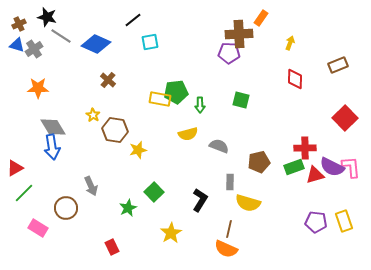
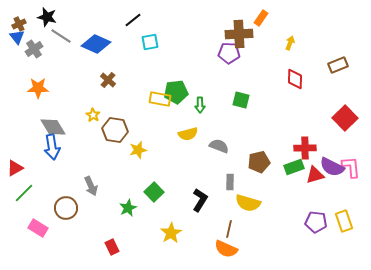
blue triangle at (17, 45): moved 8 px up; rotated 35 degrees clockwise
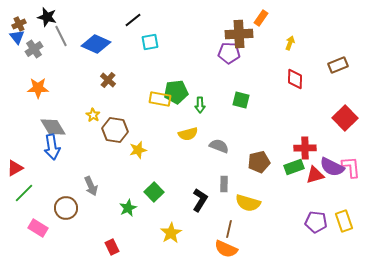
gray line at (61, 36): rotated 30 degrees clockwise
gray rectangle at (230, 182): moved 6 px left, 2 px down
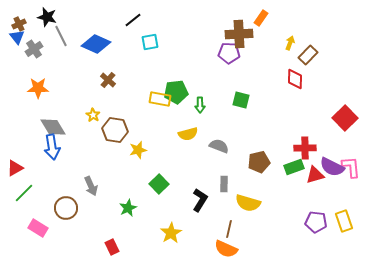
brown rectangle at (338, 65): moved 30 px left, 10 px up; rotated 24 degrees counterclockwise
green square at (154, 192): moved 5 px right, 8 px up
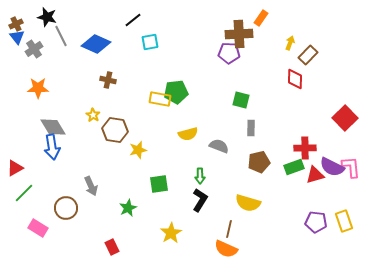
brown cross at (19, 24): moved 3 px left
brown cross at (108, 80): rotated 28 degrees counterclockwise
green arrow at (200, 105): moved 71 px down
green square at (159, 184): rotated 36 degrees clockwise
gray rectangle at (224, 184): moved 27 px right, 56 px up
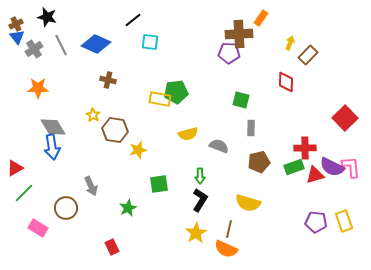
gray line at (61, 36): moved 9 px down
cyan square at (150, 42): rotated 18 degrees clockwise
red diamond at (295, 79): moved 9 px left, 3 px down
yellow star at (171, 233): moved 25 px right
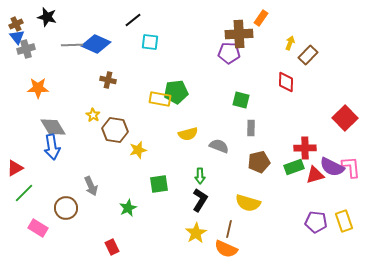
gray line at (61, 45): moved 11 px right; rotated 65 degrees counterclockwise
gray cross at (34, 49): moved 8 px left; rotated 18 degrees clockwise
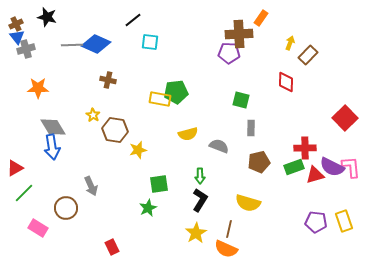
green star at (128, 208): moved 20 px right
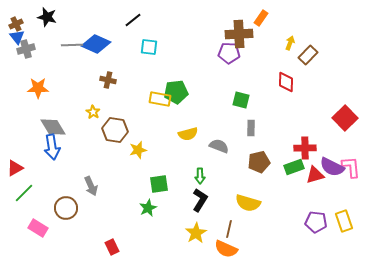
cyan square at (150, 42): moved 1 px left, 5 px down
yellow star at (93, 115): moved 3 px up
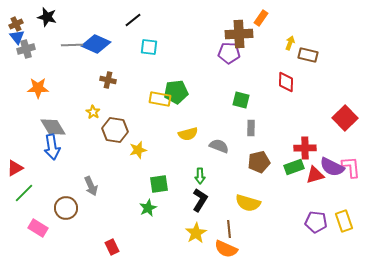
brown rectangle at (308, 55): rotated 60 degrees clockwise
brown line at (229, 229): rotated 18 degrees counterclockwise
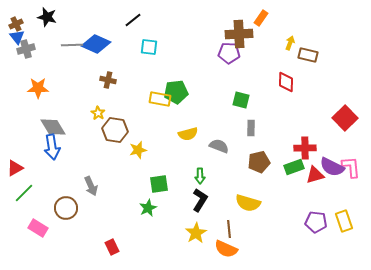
yellow star at (93, 112): moved 5 px right, 1 px down
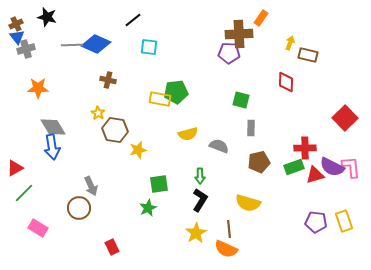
brown circle at (66, 208): moved 13 px right
